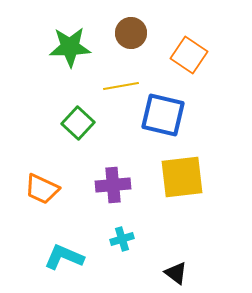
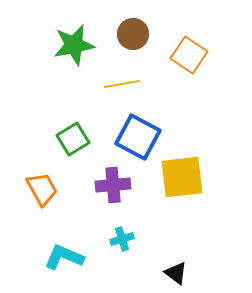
brown circle: moved 2 px right, 1 px down
green star: moved 4 px right, 2 px up; rotated 9 degrees counterclockwise
yellow line: moved 1 px right, 2 px up
blue square: moved 25 px left, 22 px down; rotated 15 degrees clockwise
green square: moved 5 px left, 16 px down; rotated 16 degrees clockwise
orange trapezoid: rotated 144 degrees counterclockwise
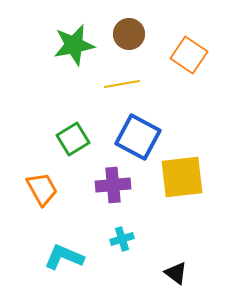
brown circle: moved 4 px left
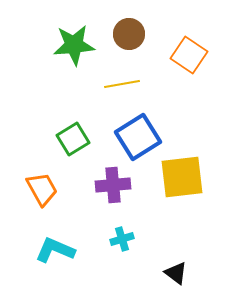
green star: rotated 6 degrees clockwise
blue square: rotated 30 degrees clockwise
cyan L-shape: moved 9 px left, 7 px up
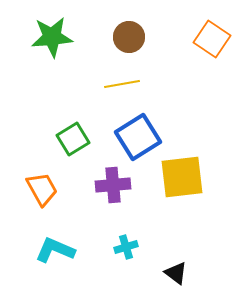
brown circle: moved 3 px down
green star: moved 22 px left, 8 px up
orange square: moved 23 px right, 16 px up
cyan cross: moved 4 px right, 8 px down
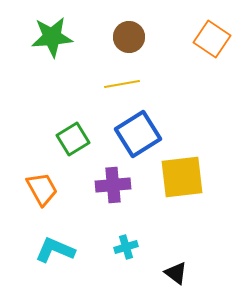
blue square: moved 3 px up
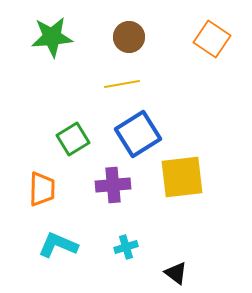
orange trapezoid: rotated 30 degrees clockwise
cyan L-shape: moved 3 px right, 5 px up
